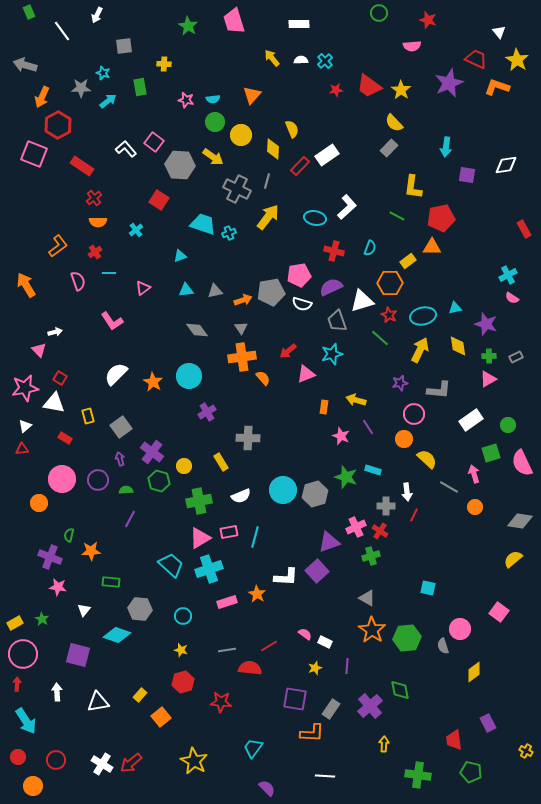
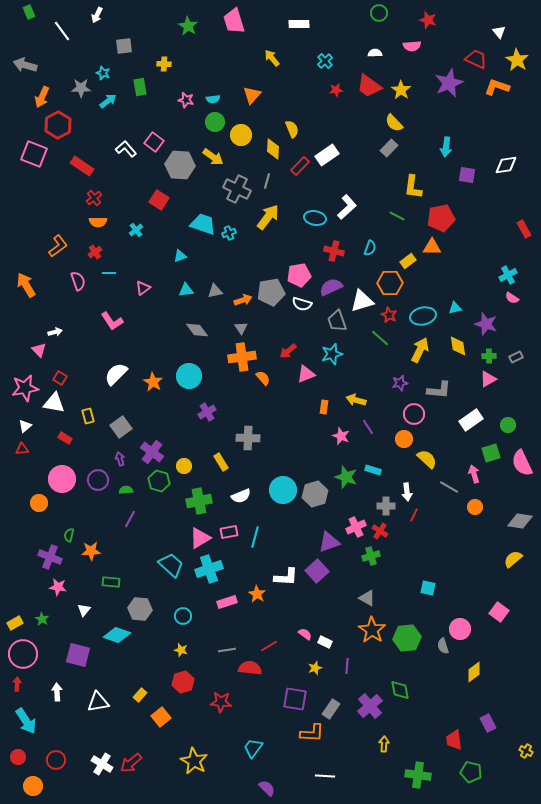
white semicircle at (301, 60): moved 74 px right, 7 px up
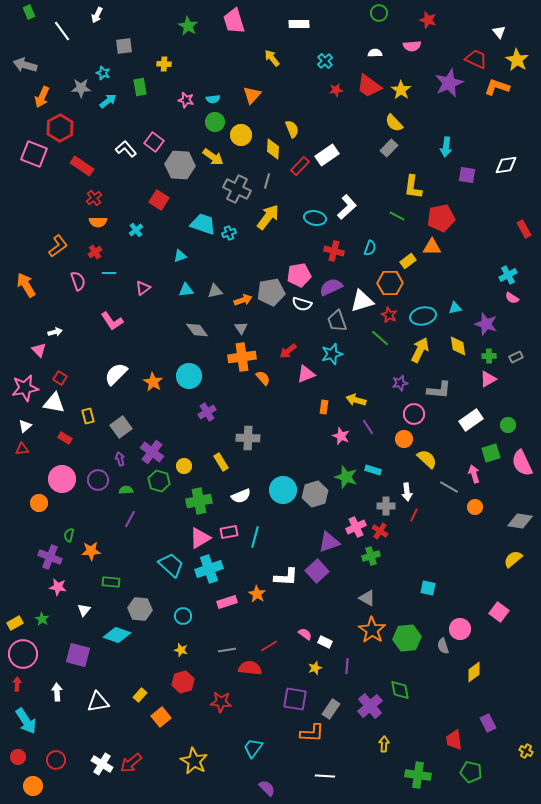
red hexagon at (58, 125): moved 2 px right, 3 px down
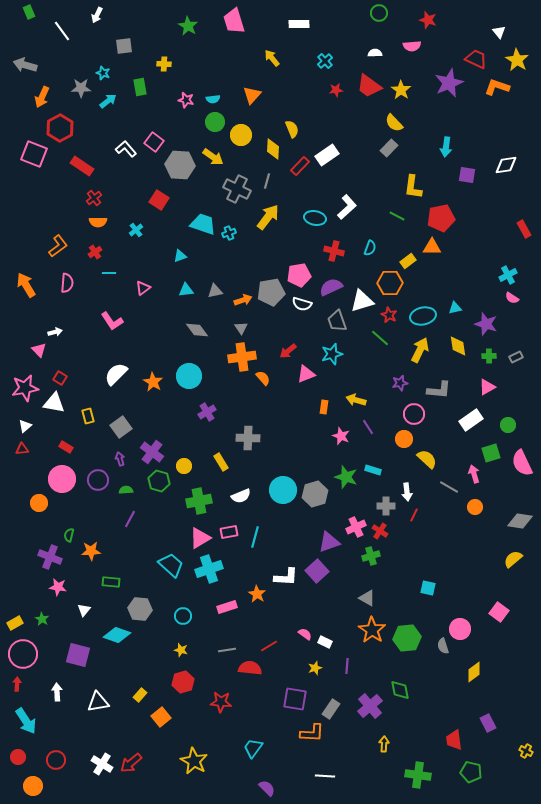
pink semicircle at (78, 281): moved 11 px left, 2 px down; rotated 24 degrees clockwise
pink triangle at (488, 379): moved 1 px left, 8 px down
red rectangle at (65, 438): moved 1 px right, 9 px down
pink rectangle at (227, 602): moved 5 px down
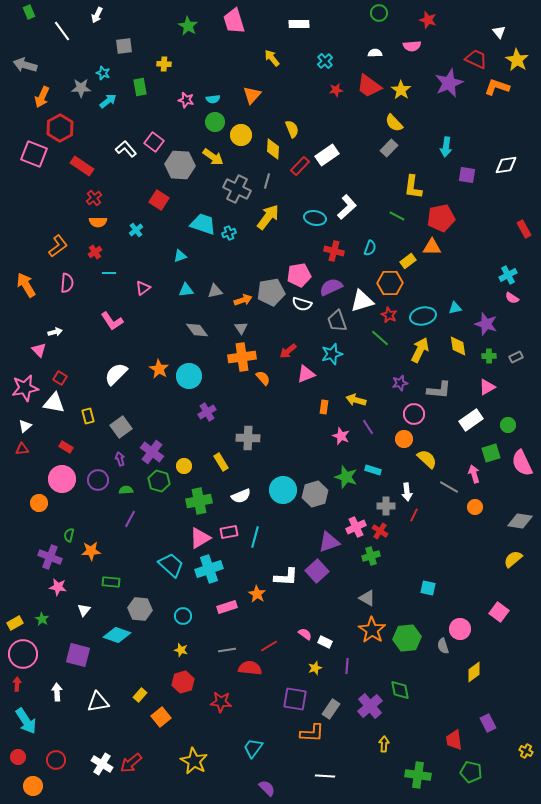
orange star at (153, 382): moved 6 px right, 13 px up
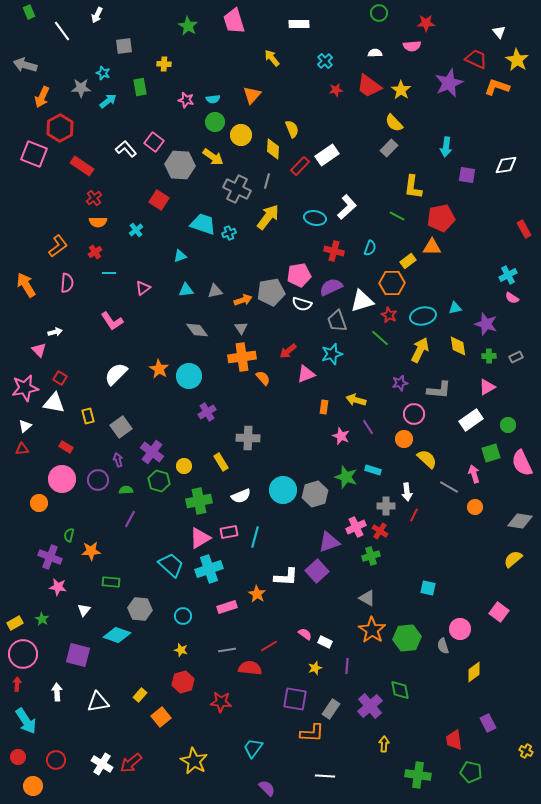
red star at (428, 20): moved 2 px left, 3 px down; rotated 18 degrees counterclockwise
orange hexagon at (390, 283): moved 2 px right
purple arrow at (120, 459): moved 2 px left, 1 px down
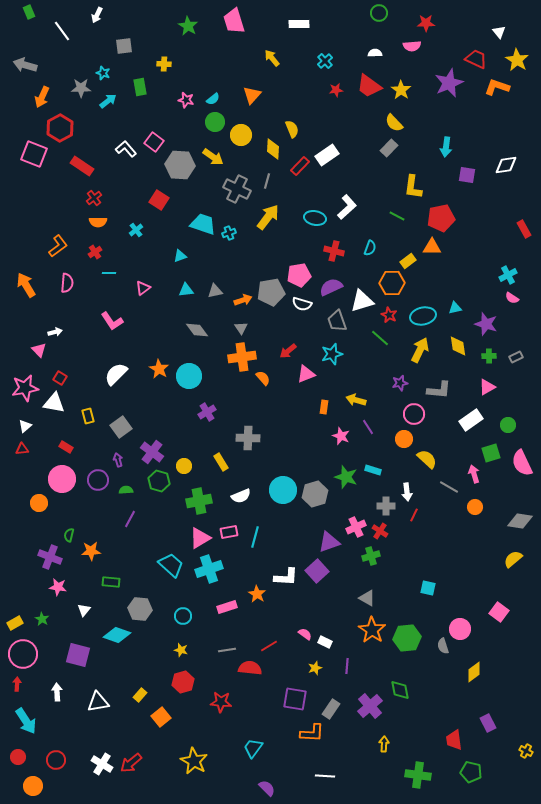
cyan semicircle at (213, 99): rotated 32 degrees counterclockwise
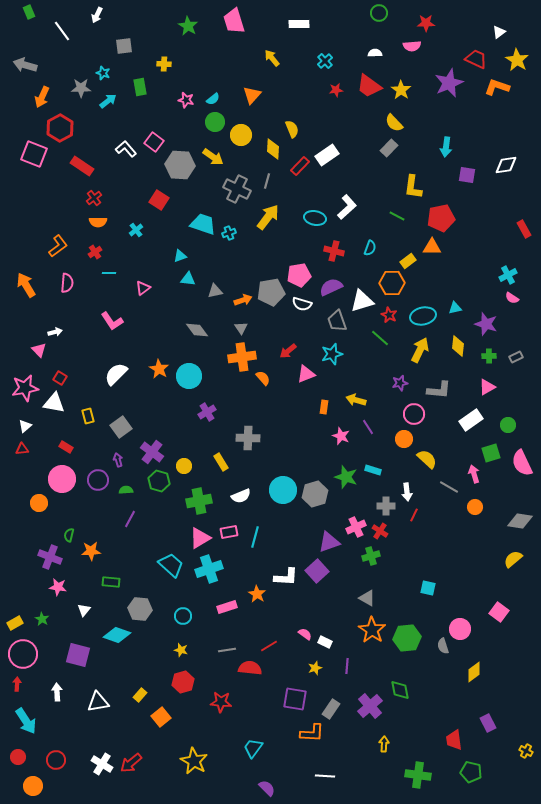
white triangle at (499, 32): rotated 32 degrees clockwise
cyan triangle at (186, 290): moved 2 px right, 11 px up; rotated 14 degrees clockwise
yellow diamond at (458, 346): rotated 15 degrees clockwise
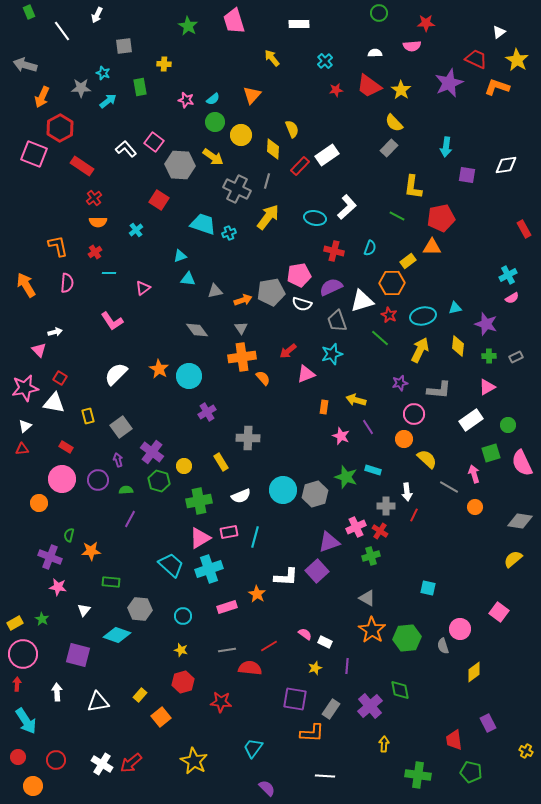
orange L-shape at (58, 246): rotated 65 degrees counterclockwise
pink semicircle at (512, 298): rotated 64 degrees counterclockwise
